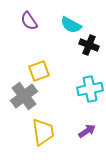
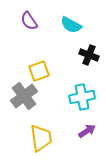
black cross: moved 10 px down
cyan cross: moved 8 px left, 8 px down
yellow trapezoid: moved 2 px left, 6 px down
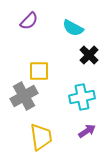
purple semicircle: rotated 102 degrees counterclockwise
cyan semicircle: moved 2 px right, 3 px down
black cross: rotated 24 degrees clockwise
yellow square: rotated 20 degrees clockwise
gray cross: rotated 8 degrees clockwise
yellow trapezoid: moved 1 px up
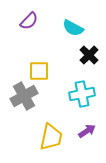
cyan cross: moved 3 px up
yellow trapezoid: moved 10 px right; rotated 20 degrees clockwise
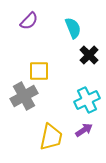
cyan semicircle: rotated 140 degrees counterclockwise
cyan cross: moved 5 px right, 6 px down; rotated 15 degrees counterclockwise
purple arrow: moved 3 px left, 1 px up
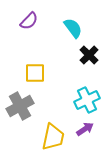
cyan semicircle: rotated 15 degrees counterclockwise
yellow square: moved 4 px left, 2 px down
gray cross: moved 4 px left, 10 px down
purple arrow: moved 1 px right, 1 px up
yellow trapezoid: moved 2 px right
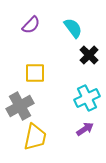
purple semicircle: moved 2 px right, 4 px down
cyan cross: moved 2 px up
yellow trapezoid: moved 18 px left
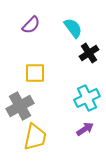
black cross: moved 2 px up; rotated 12 degrees clockwise
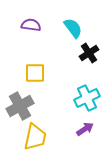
purple semicircle: rotated 126 degrees counterclockwise
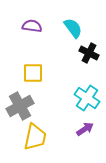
purple semicircle: moved 1 px right, 1 px down
black cross: rotated 30 degrees counterclockwise
yellow square: moved 2 px left
cyan cross: rotated 30 degrees counterclockwise
